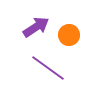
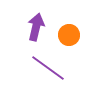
purple arrow: rotated 44 degrees counterclockwise
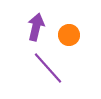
purple line: rotated 12 degrees clockwise
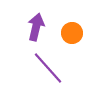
orange circle: moved 3 px right, 2 px up
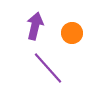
purple arrow: moved 1 px left, 1 px up
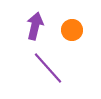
orange circle: moved 3 px up
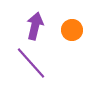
purple line: moved 17 px left, 5 px up
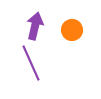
purple line: rotated 18 degrees clockwise
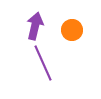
purple line: moved 12 px right
